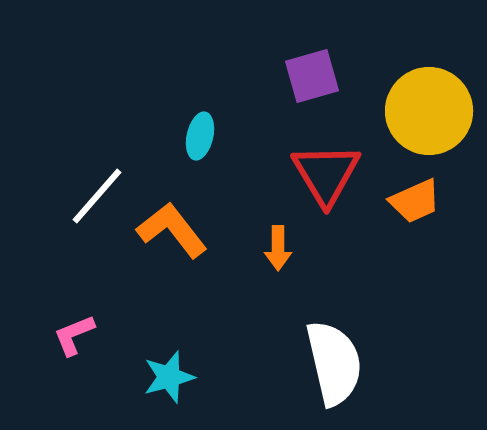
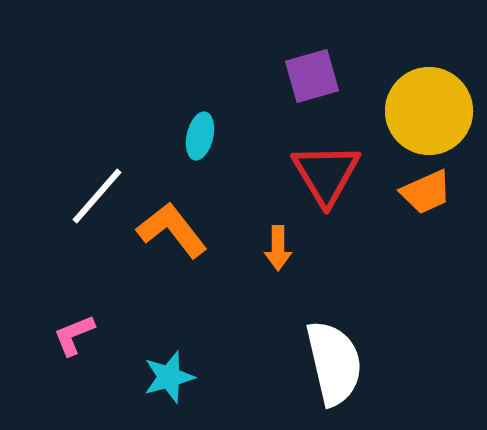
orange trapezoid: moved 11 px right, 9 px up
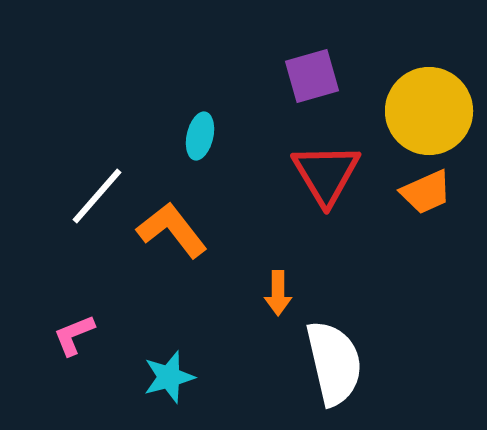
orange arrow: moved 45 px down
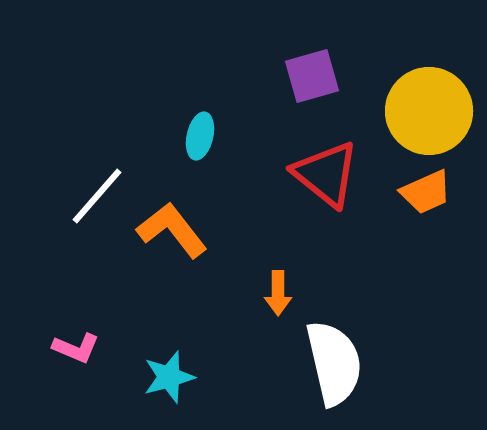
red triangle: rotated 20 degrees counterclockwise
pink L-shape: moved 2 px right, 13 px down; rotated 135 degrees counterclockwise
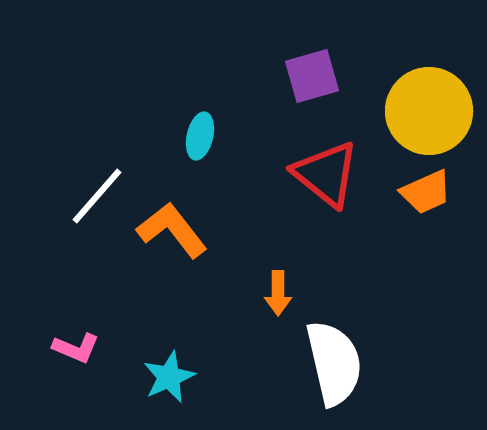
cyan star: rotated 8 degrees counterclockwise
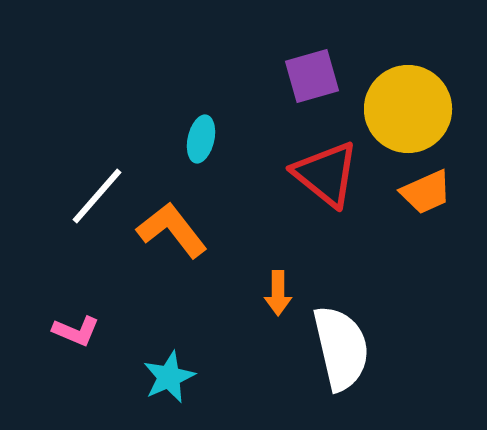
yellow circle: moved 21 px left, 2 px up
cyan ellipse: moved 1 px right, 3 px down
pink L-shape: moved 17 px up
white semicircle: moved 7 px right, 15 px up
